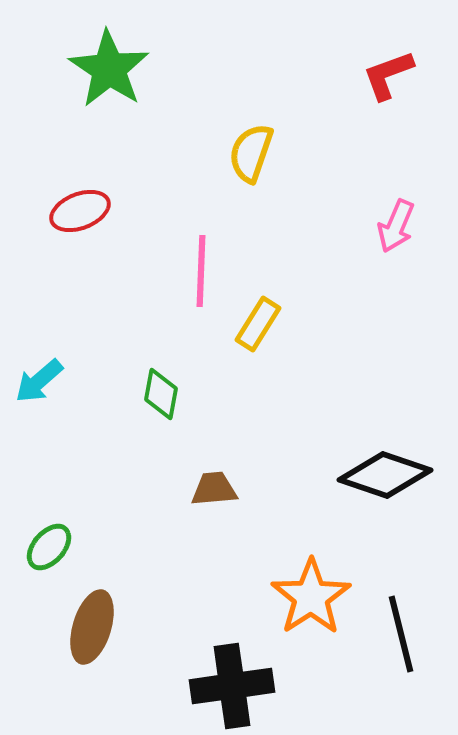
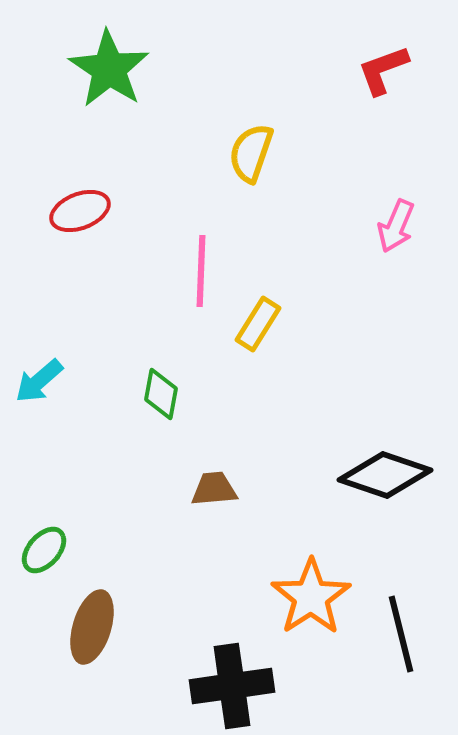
red L-shape: moved 5 px left, 5 px up
green ellipse: moved 5 px left, 3 px down
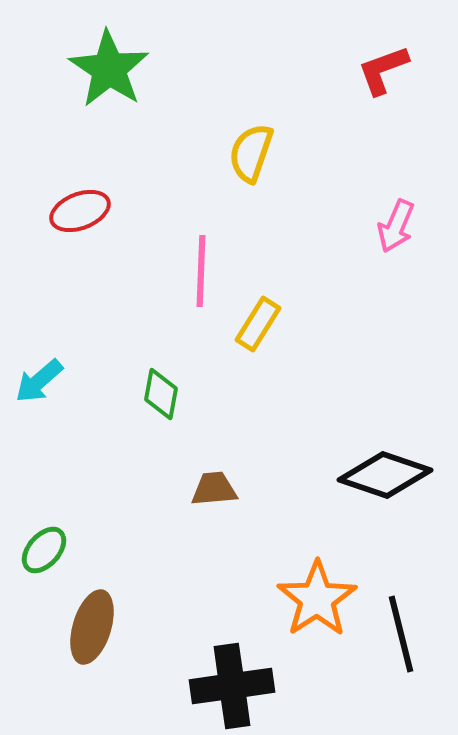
orange star: moved 6 px right, 2 px down
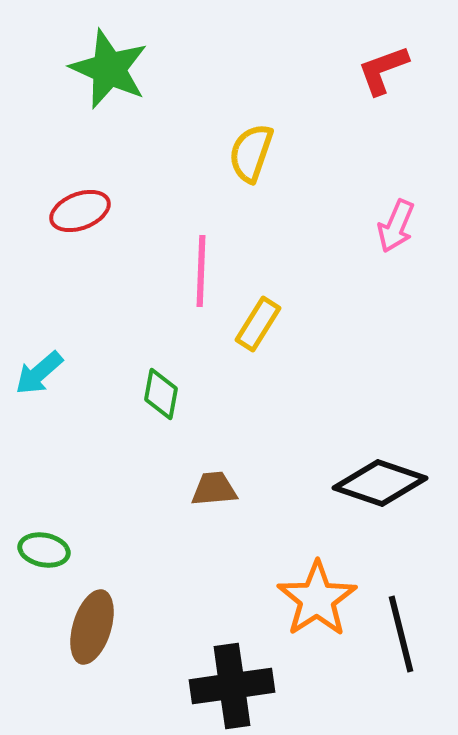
green star: rotated 10 degrees counterclockwise
cyan arrow: moved 8 px up
black diamond: moved 5 px left, 8 px down
green ellipse: rotated 60 degrees clockwise
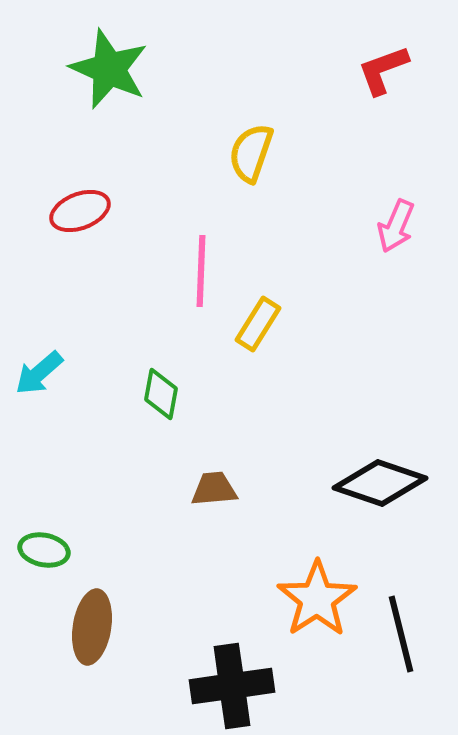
brown ellipse: rotated 8 degrees counterclockwise
